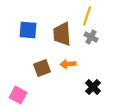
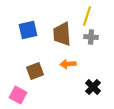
blue square: rotated 18 degrees counterclockwise
gray cross: rotated 24 degrees counterclockwise
brown square: moved 7 px left, 3 px down
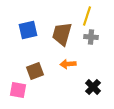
brown trapezoid: rotated 20 degrees clockwise
pink square: moved 5 px up; rotated 18 degrees counterclockwise
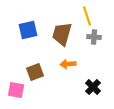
yellow line: rotated 36 degrees counterclockwise
gray cross: moved 3 px right
brown square: moved 1 px down
pink square: moved 2 px left
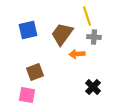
brown trapezoid: rotated 20 degrees clockwise
orange arrow: moved 9 px right, 10 px up
pink square: moved 11 px right, 5 px down
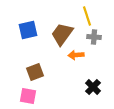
orange arrow: moved 1 px left, 1 px down
pink square: moved 1 px right, 1 px down
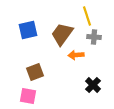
black cross: moved 2 px up
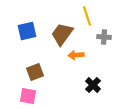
blue square: moved 1 px left, 1 px down
gray cross: moved 10 px right
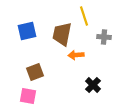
yellow line: moved 3 px left
brown trapezoid: rotated 25 degrees counterclockwise
